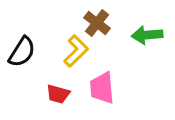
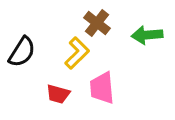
yellow L-shape: moved 1 px right, 2 px down
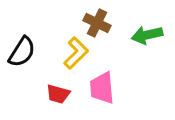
brown cross: rotated 12 degrees counterclockwise
green arrow: rotated 8 degrees counterclockwise
yellow L-shape: moved 1 px left
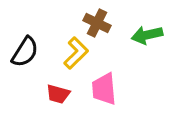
black semicircle: moved 3 px right
pink trapezoid: moved 2 px right, 1 px down
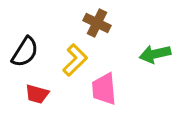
green arrow: moved 8 px right, 19 px down
yellow L-shape: moved 1 px left, 7 px down
red trapezoid: moved 21 px left
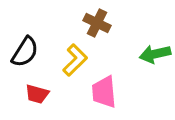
pink trapezoid: moved 3 px down
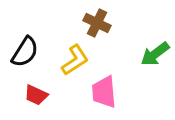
green arrow: rotated 24 degrees counterclockwise
yellow L-shape: rotated 12 degrees clockwise
red trapezoid: moved 1 px left, 1 px down; rotated 10 degrees clockwise
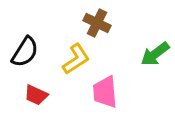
yellow L-shape: moved 1 px right, 1 px up
pink trapezoid: moved 1 px right
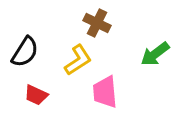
yellow L-shape: moved 2 px right, 1 px down
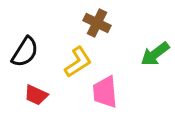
yellow L-shape: moved 2 px down
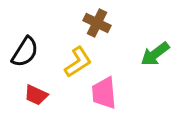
pink trapezoid: moved 1 px left, 1 px down
